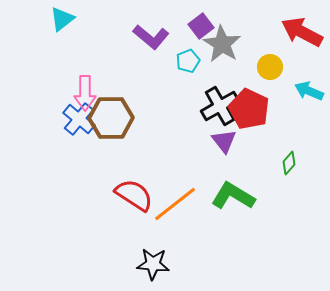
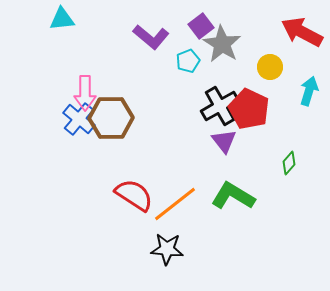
cyan triangle: rotated 32 degrees clockwise
cyan arrow: rotated 84 degrees clockwise
black star: moved 14 px right, 15 px up
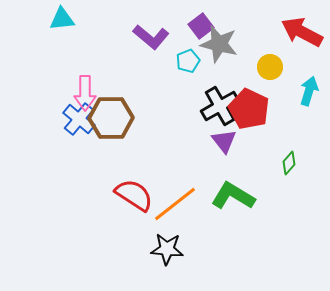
gray star: moved 3 px left; rotated 18 degrees counterclockwise
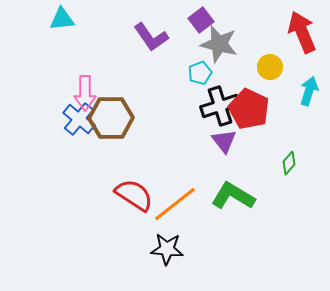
purple square: moved 6 px up
red arrow: rotated 39 degrees clockwise
purple L-shape: rotated 15 degrees clockwise
cyan pentagon: moved 12 px right, 12 px down
black cross: rotated 12 degrees clockwise
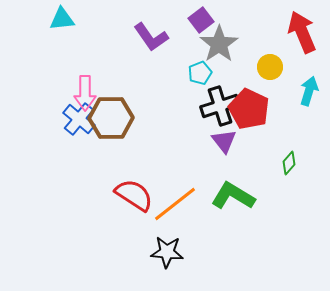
gray star: rotated 24 degrees clockwise
black star: moved 3 px down
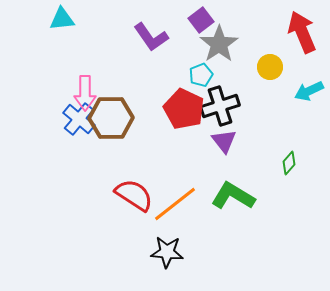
cyan pentagon: moved 1 px right, 2 px down
cyan arrow: rotated 132 degrees counterclockwise
red pentagon: moved 65 px left
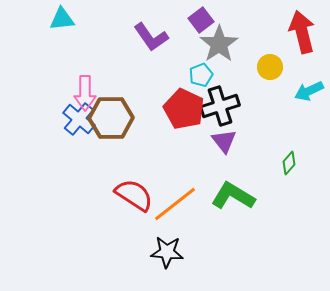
red arrow: rotated 9 degrees clockwise
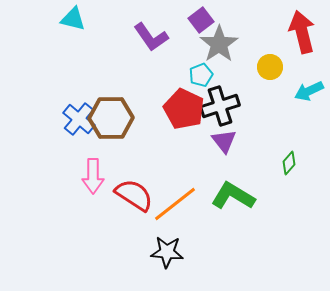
cyan triangle: moved 11 px right; rotated 20 degrees clockwise
pink arrow: moved 8 px right, 83 px down
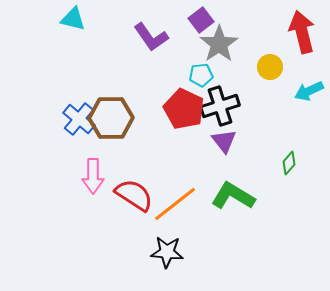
cyan pentagon: rotated 15 degrees clockwise
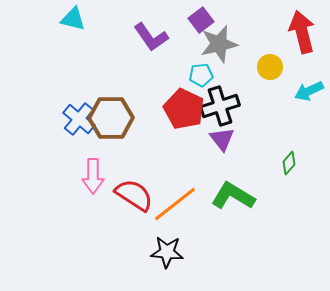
gray star: rotated 21 degrees clockwise
purple triangle: moved 2 px left, 2 px up
